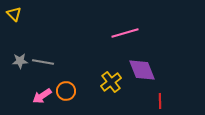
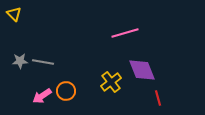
red line: moved 2 px left, 3 px up; rotated 14 degrees counterclockwise
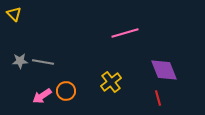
purple diamond: moved 22 px right
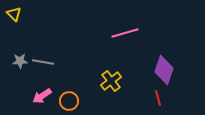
purple diamond: rotated 40 degrees clockwise
yellow cross: moved 1 px up
orange circle: moved 3 px right, 10 px down
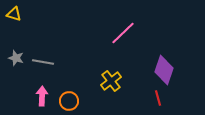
yellow triangle: rotated 28 degrees counterclockwise
pink line: moved 2 px left; rotated 28 degrees counterclockwise
gray star: moved 4 px left, 3 px up; rotated 21 degrees clockwise
pink arrow: rotated 126 degrees clockwise
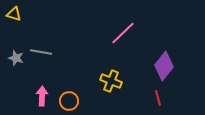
gray line: moved 2 px left, 10 px up
purple diamond: moved 4 px up; rotated 20 degrees clockwise
yellow cross: rotated 30 degrees counterclockwise
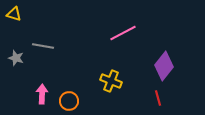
pink line: rotated 16 degrees clockwise
gray line: moved 2 px right, 6 px up
pink arrow: moved 2 px up
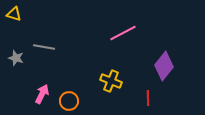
gray line: moved 1 px right, 1 px down
pink arrow: rotated 24 degrees clockwise
red line: moved 10 px left; rotated 14 degrees clockwise
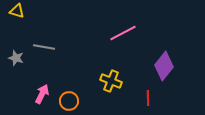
yellow triangle: moved 3 px right, 3 px up
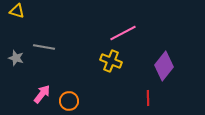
yellow cross: moved 20 px up
pink arrow: rotated 12 degrees clockwise
